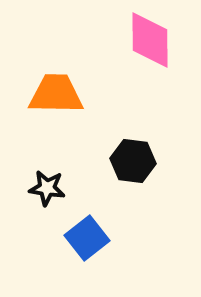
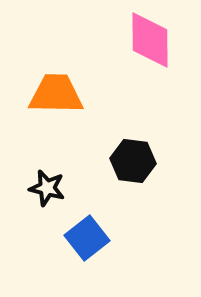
black star: rotated 6 degrees clockwise
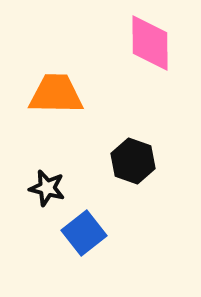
pink diamond: moved 3 px down
black hexagon: rotated 12 degrees clockwise
blue square: moved 3 px left, 5 px up
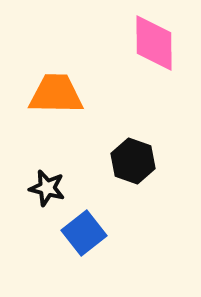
pink diamond: moved 4 px right
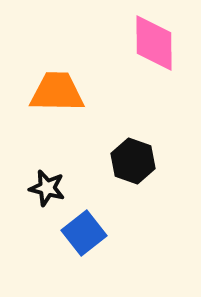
orange trapezoid: moved 1 px right, 2 px up
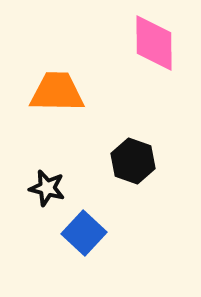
blue square: rotated 9 degrees counterclockwise
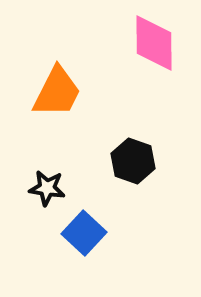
orange trapezoid: rotated 116 degrees clockwise
black star: rotated 6 degrees counterclockwise
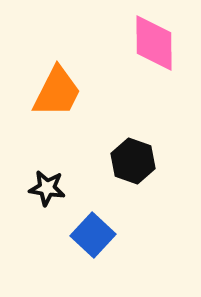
blue square: moved 9 px right, 2 px down
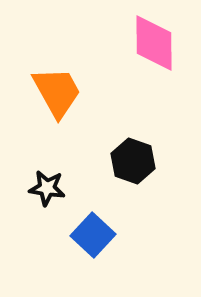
orange trapezoid: rotated 56 degrees counterclockwise
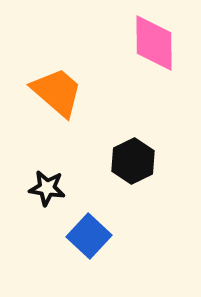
orange trapezoid: rotated 20 degrees counterclockwise
black hexagon: rotated 15 degrees clockwise
blue square: moved 4 px left, 1 px down
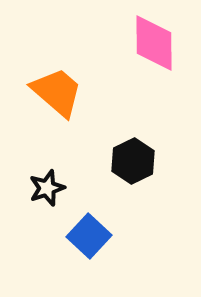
black star: rotated 27 degrees counterclockwise
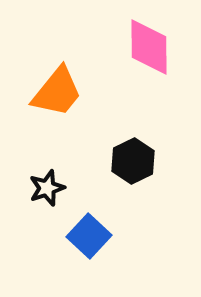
pink diamond: moved 5 px left, 4 px down
orange trapezoid: rotated 88 degrees clockwise
